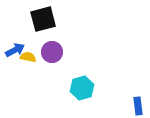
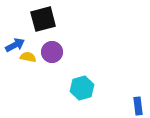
blue arrow: moved 5 px up
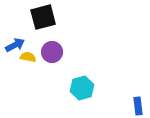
black square: moved 2 px up
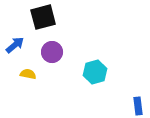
blue arrow: rotated 12 degrees counterclockwise
yellow semicircle: moved 17 px down
cyan hexagon: moved 13 px right, 16 px up
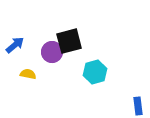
black square: moved 26 px right, 24 px down
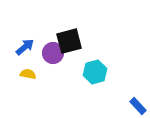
blue arrow: moved 10 px right, 2 px down
purple circle: moved 1 px right, 1 px down
blue rectangle: rotated 36 degrees counterclockwise
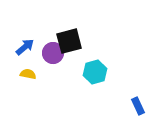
blue rectangle: rotated 18 degrees clockwise
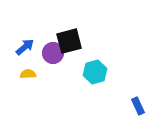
yellow semicircle: rotated 14 degrees counterclockwise
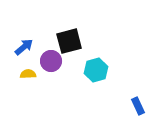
blue arrow: moved 1 px left
purple circle: moved 2 px left, 8 px down
cyan hexagon: moved 1 px right, 2 px up
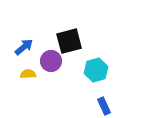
blue rectangle: moved 34 px left
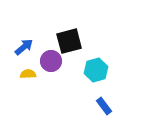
blue rectangle: rotated 12 degrees counterclockwise
